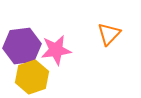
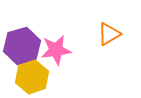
orange triangle: rotated 15 degrees clockwise
purple hexagon: rotated 9 degrees counterclockwise
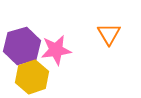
orange triangle: rotated 30 degrees counterclockwise
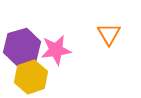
purple hexagon: moved 1 px down
yellow hexagon: moved 1 px left
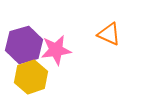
orange triangle: rotated 35 degrees counterclockwise
purple hexagon: moved 2 px right, 2 px up
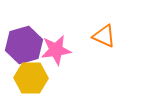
orange triangle: moved 5 px left, 2 px down
yellow hexagon: moved 1 px down; rotated 20 degrees clockwise
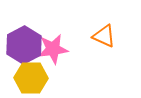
purple hexagon: rotated 12 degrees counterclockwise
pink star: moved 3 px left, 1 px up
